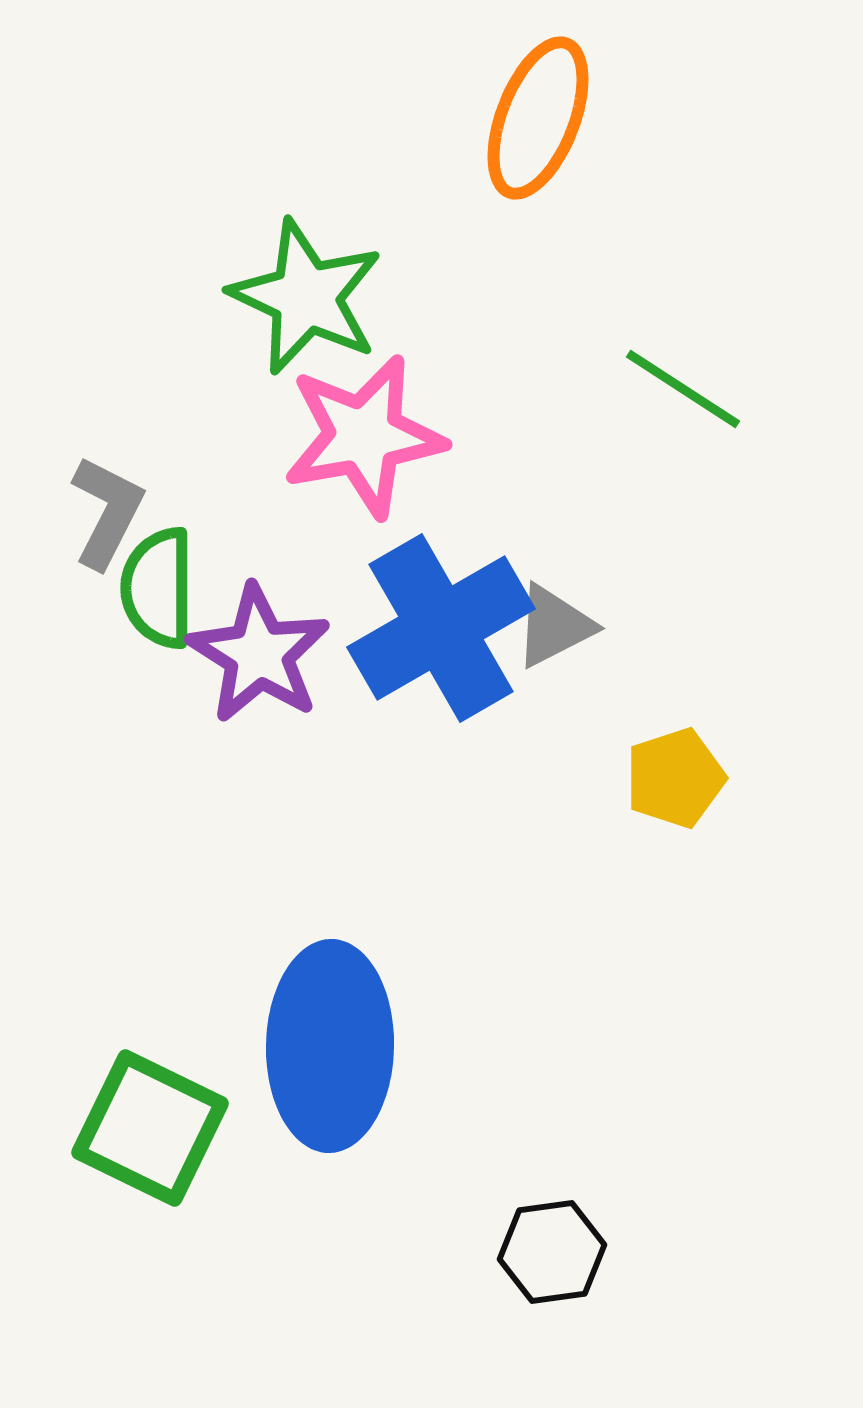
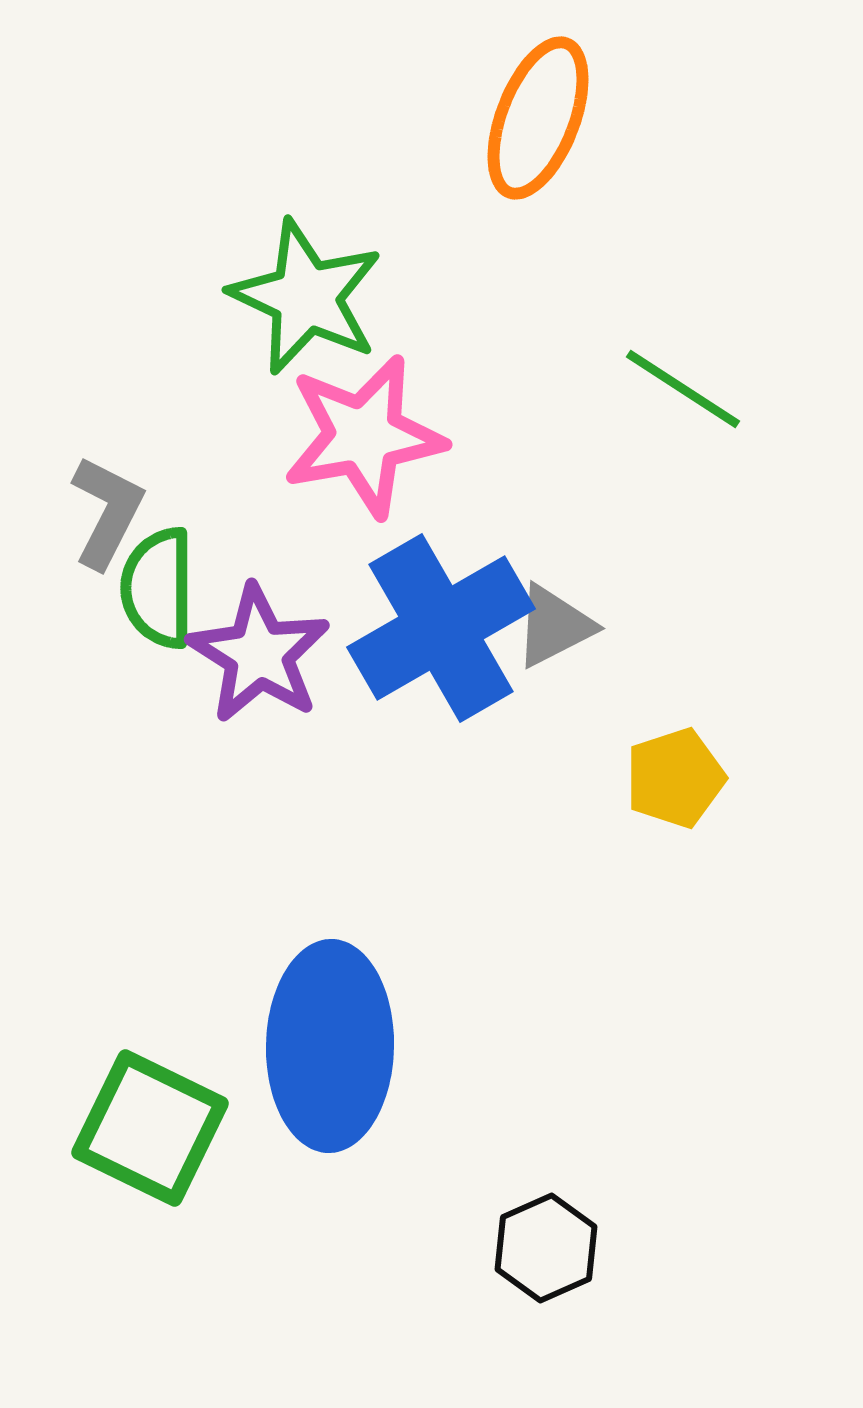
black hexagon: moved 6 px left, 4 px up; rotated 16 degrees counterclockwise
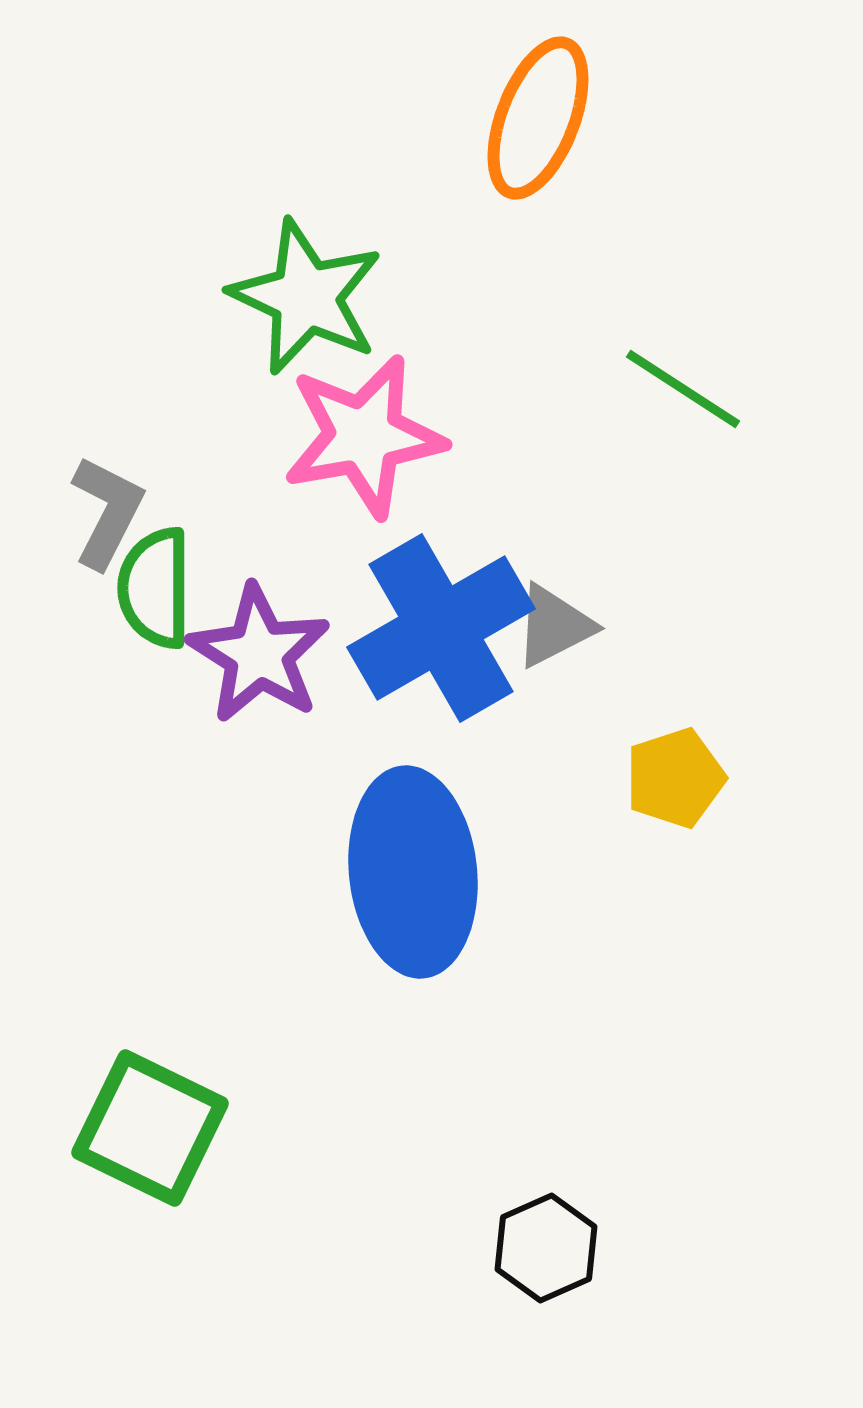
green semicircle: moved 3 px left
blue ellipse: moved 83 px right, 174 px up; rotated 7 degrees counterclockwise
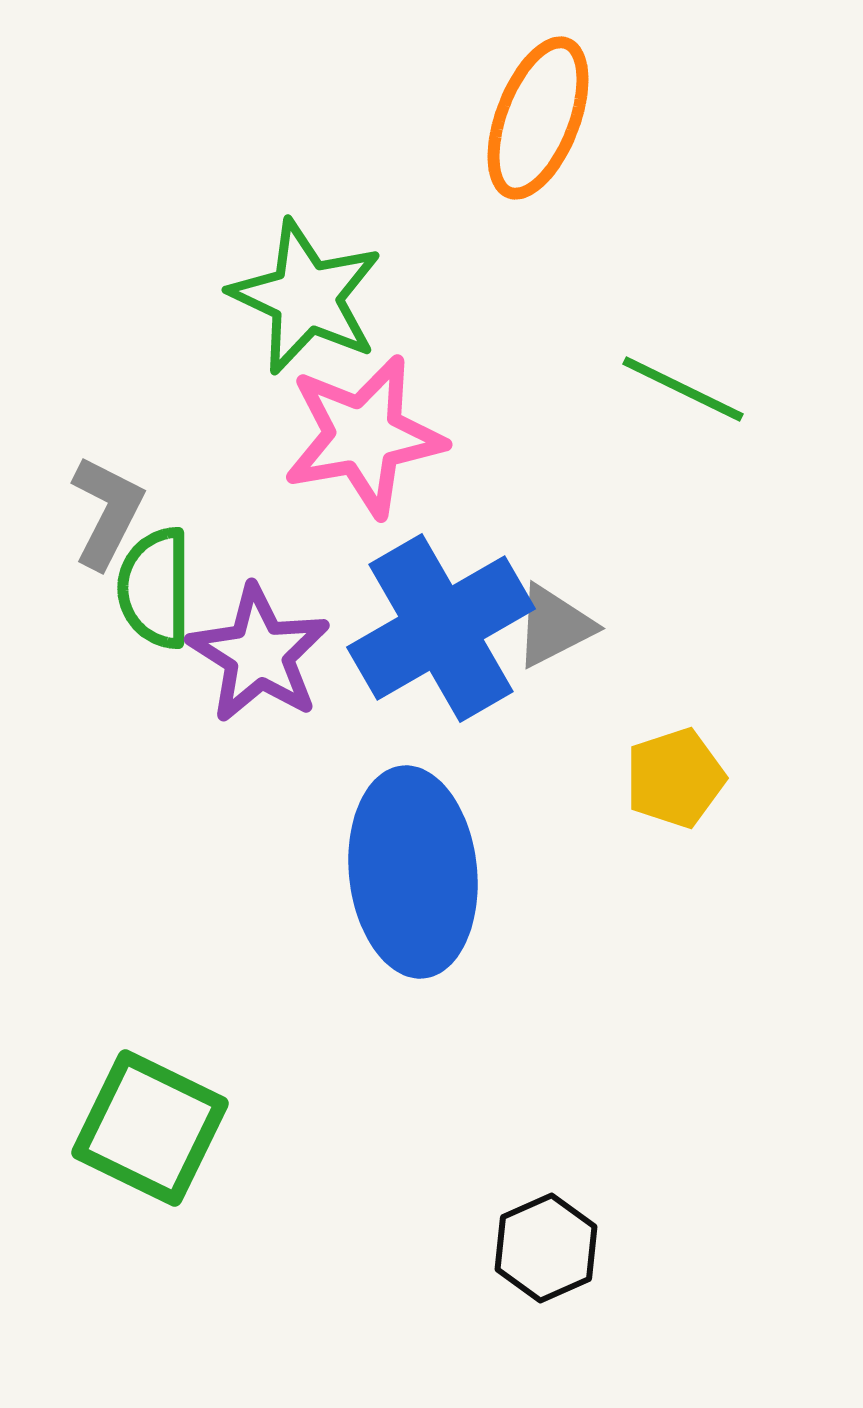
green line: rotated 7 degrees counterclockwise
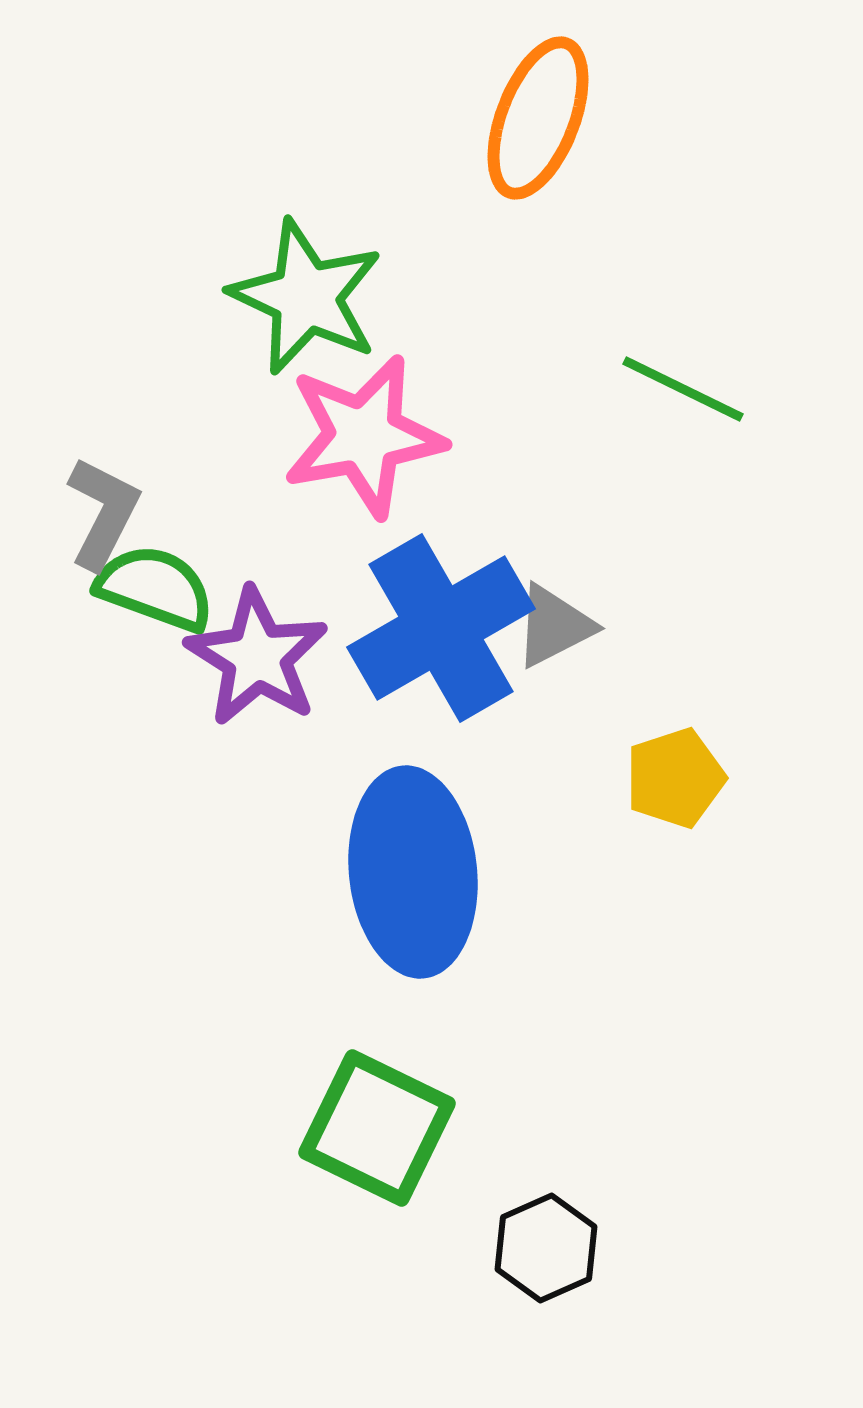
gray L-shape: moved 4 px left, 1 px down
green semicircle: rotated 110 degrees clockwise
purple star: moved 2 px left, 3 px down
green square: moved 227 px right
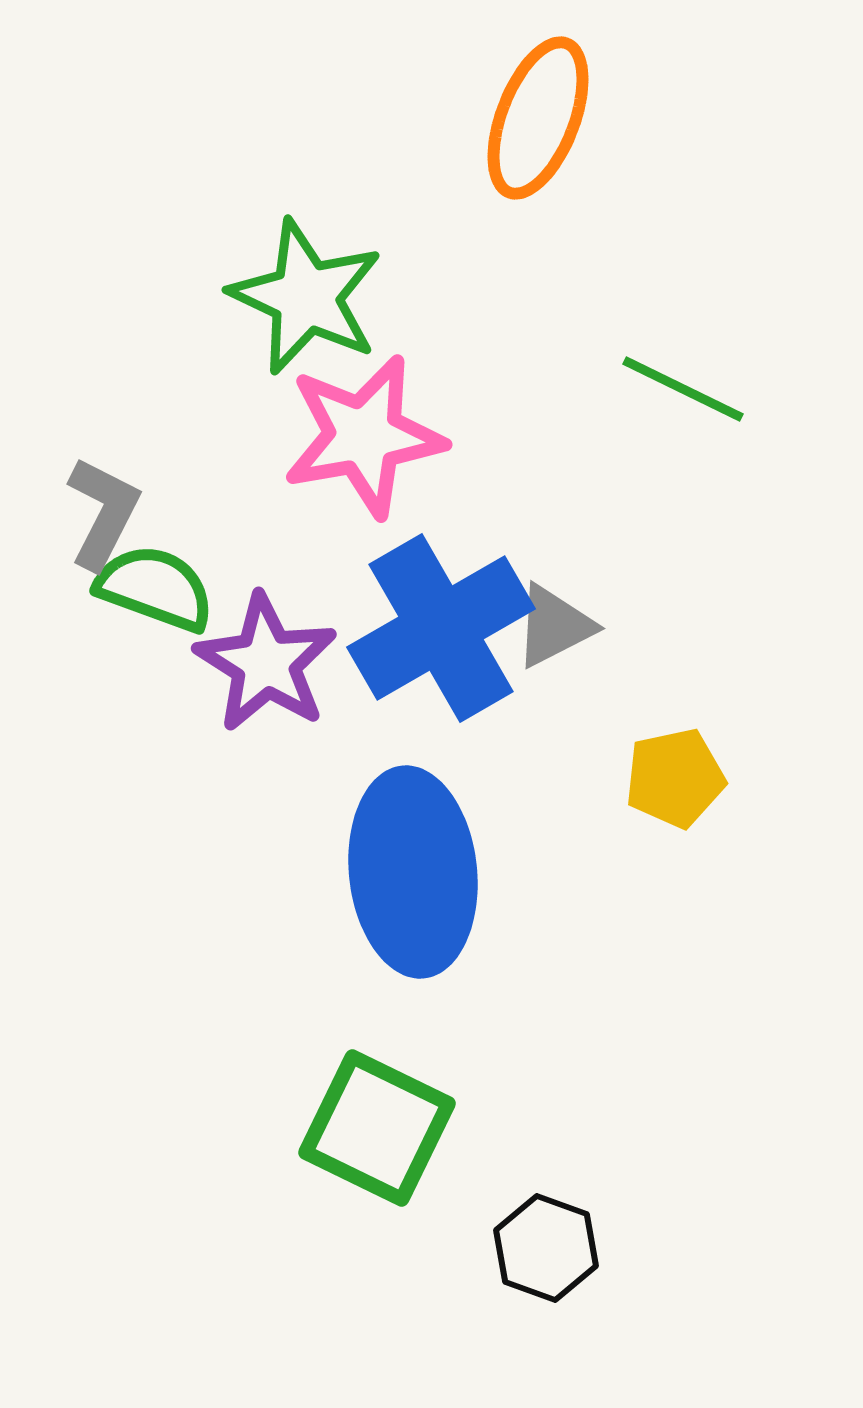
purple star: moved 9 px right, 6 px down
yellow pentagon: rotated 6 degrees clockwise
black hexagon: rotated 16 degrees counterclockwise
